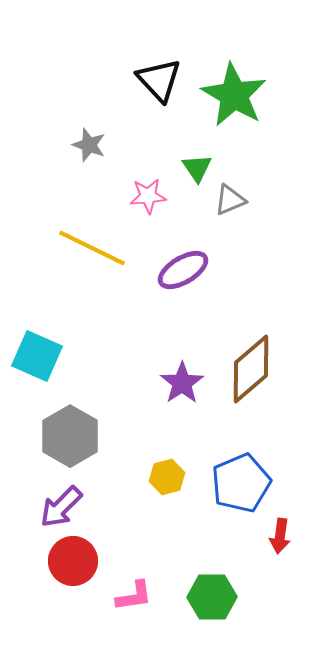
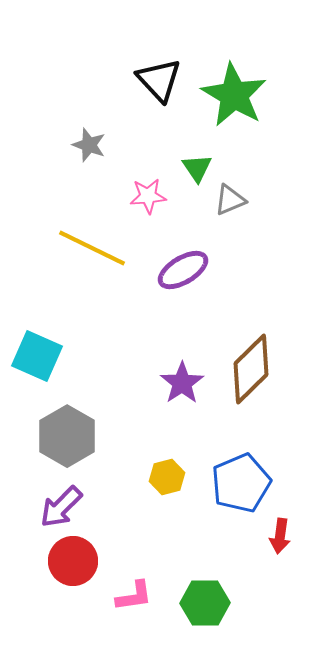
brown diamond: rotated 4 degrees counterclockwise
gray hexagon: moved 3 px left
green hexagon: moved 7 px left, 6 px down
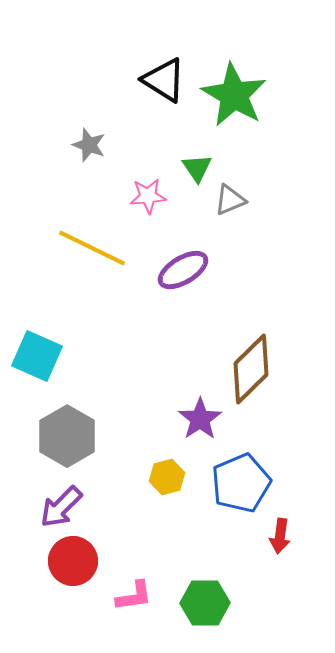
black triangle: moved 5 px right; rotated 15 degrees counterclockwise
purple star: moved 18 px right, 36 px down
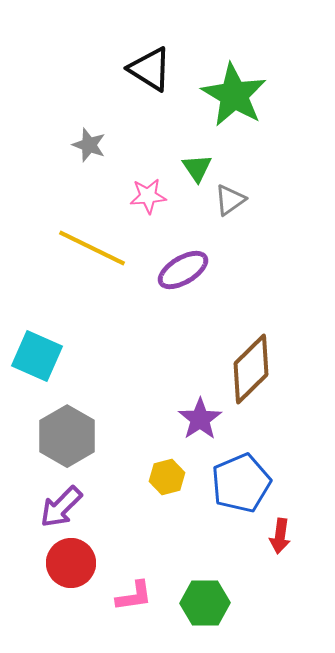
black triangle: moved 14 px left, 11 px up
gray triangle: rotated 12 degrees counterclockwise
red circle: moved 2 px left, 2 px down
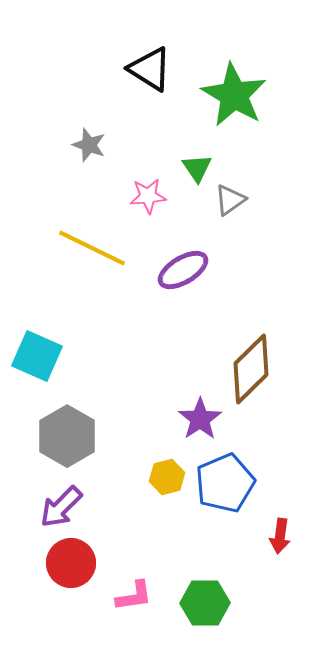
blue pentagon: moved 16 px left
